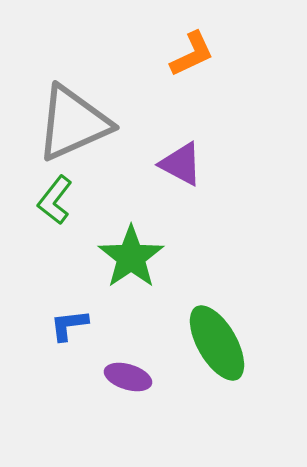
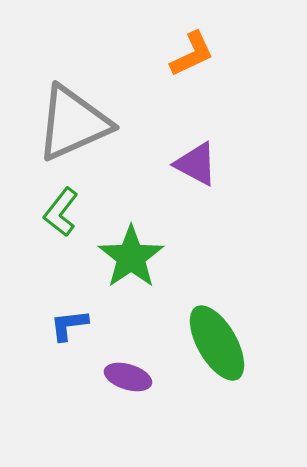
purple triangle: moved 15 px right
green L-shape: moved 6 px right, 12 px down
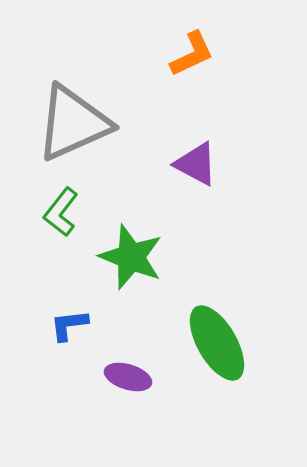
green star: rotated 16 degrees counterclockwise
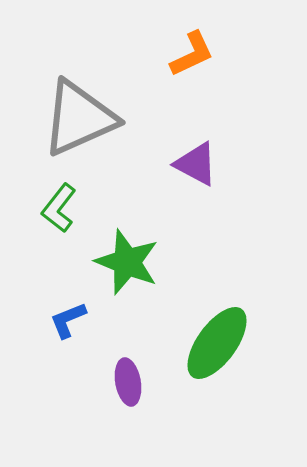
gray triangle: moved 6 px right, 5 px up
green L-shape: moved 2 px left, 4 px up
green star: moved 4 px left, 5 px down
blue L-shape: moved 1 px left, 5 px up; rotated 15 degrees counterclockwise
green ellipse: rotated 66 degrees clockwise
purple ellipse: moved 5 px down; rotated 63 degrees clockwise
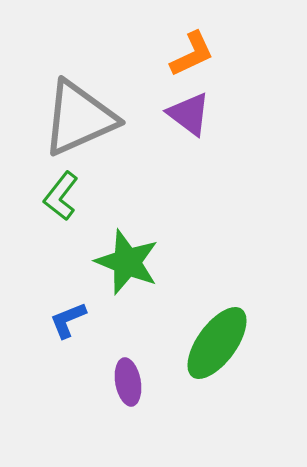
purple triangle: moved 7 px left, 50 px up; rotated 9 degrees clockwise
green L-shape: moved 2 px right, 12 px up
